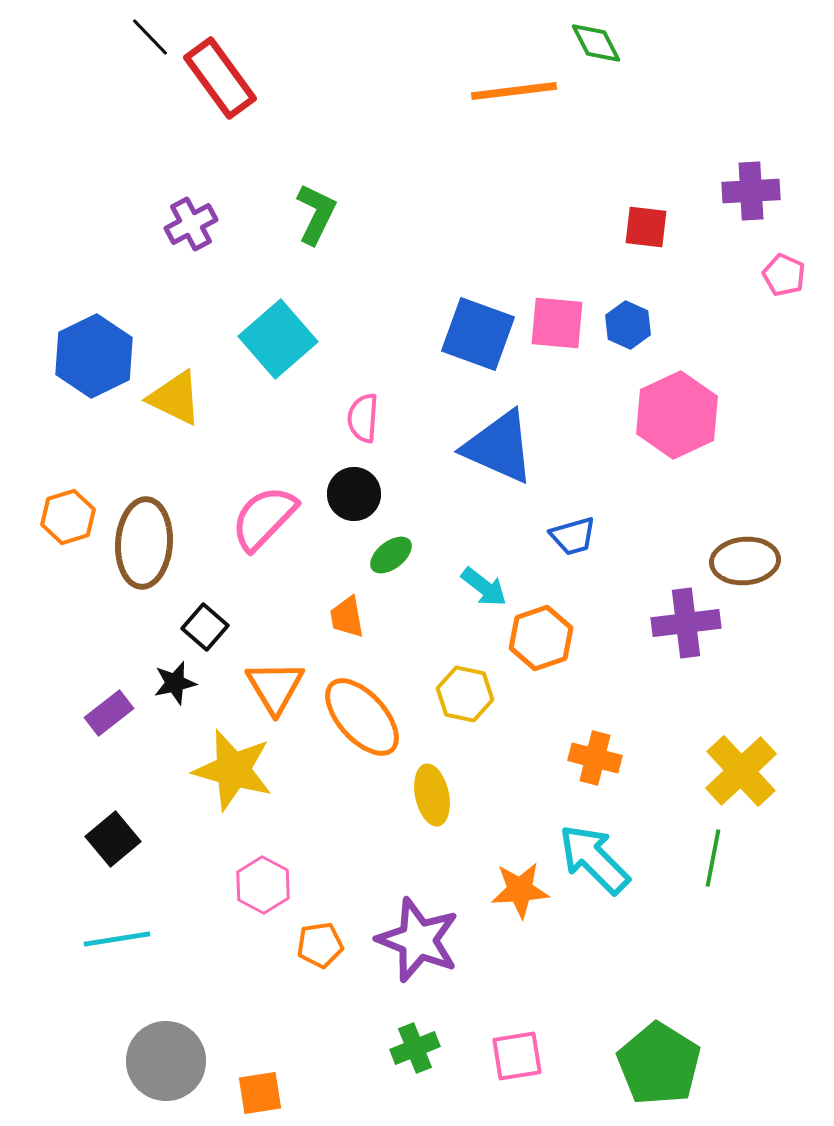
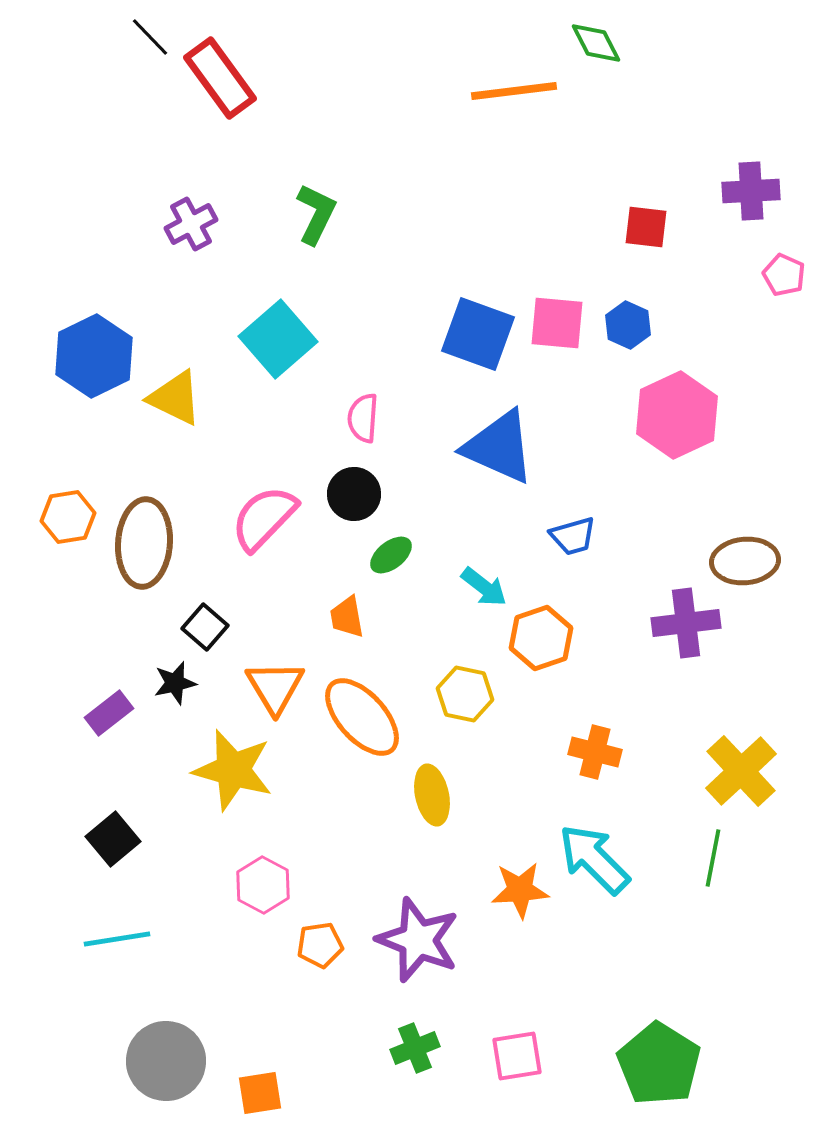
orange hexagon at (68, 517): rotated 8 degrees clockwise
orange cross at (595, 758): moved 6 px up
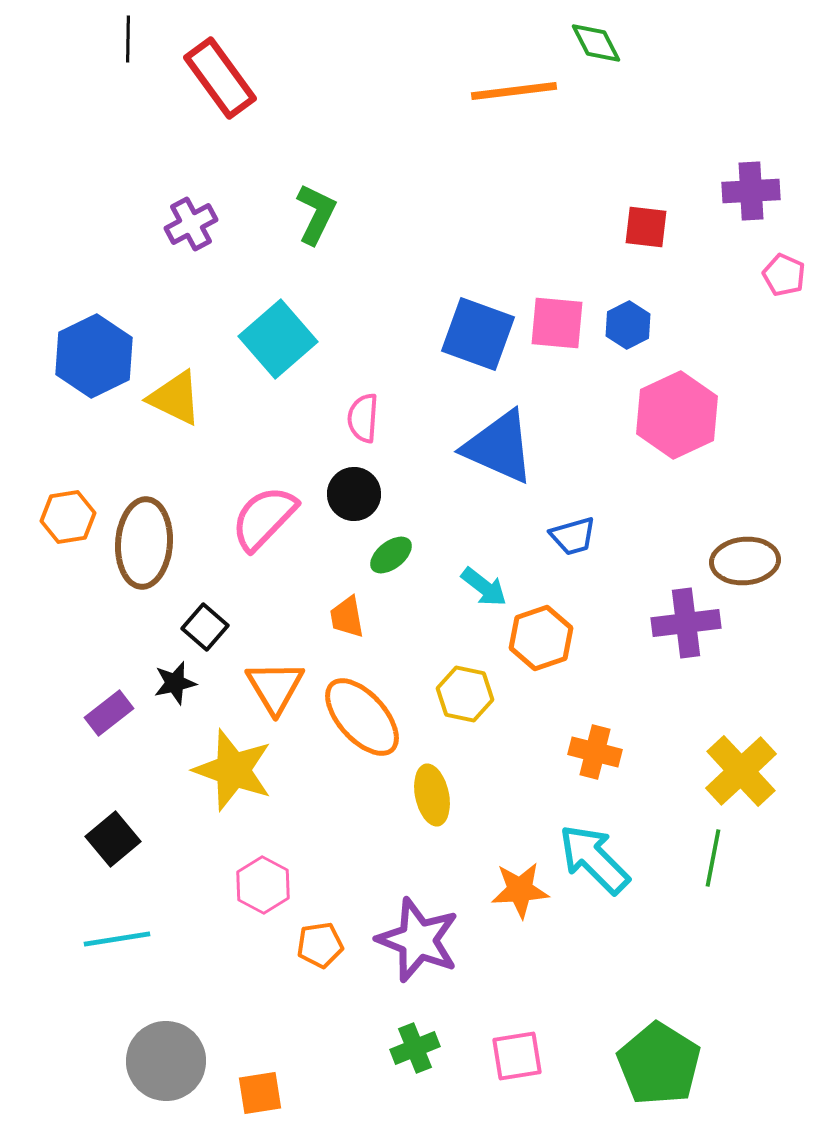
black line at (150, 37): moved 22 px left, 2 px down; rotated 45 degrees clockwise
blue hexagon at (628, 325): rotated 9 degrees clockwise
yellow star at (233, 770): rotated 4 degrees clockwise
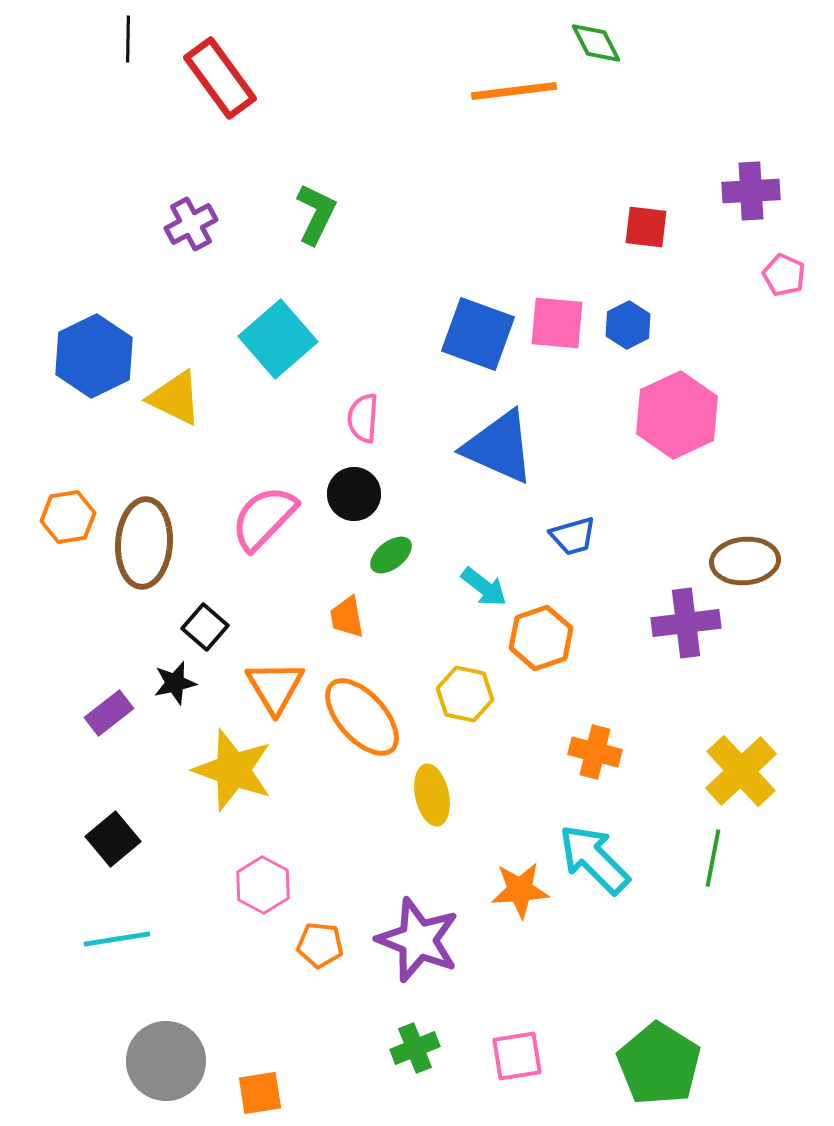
orange pentagon at (320, 945): rotated 15 degrees clockwise
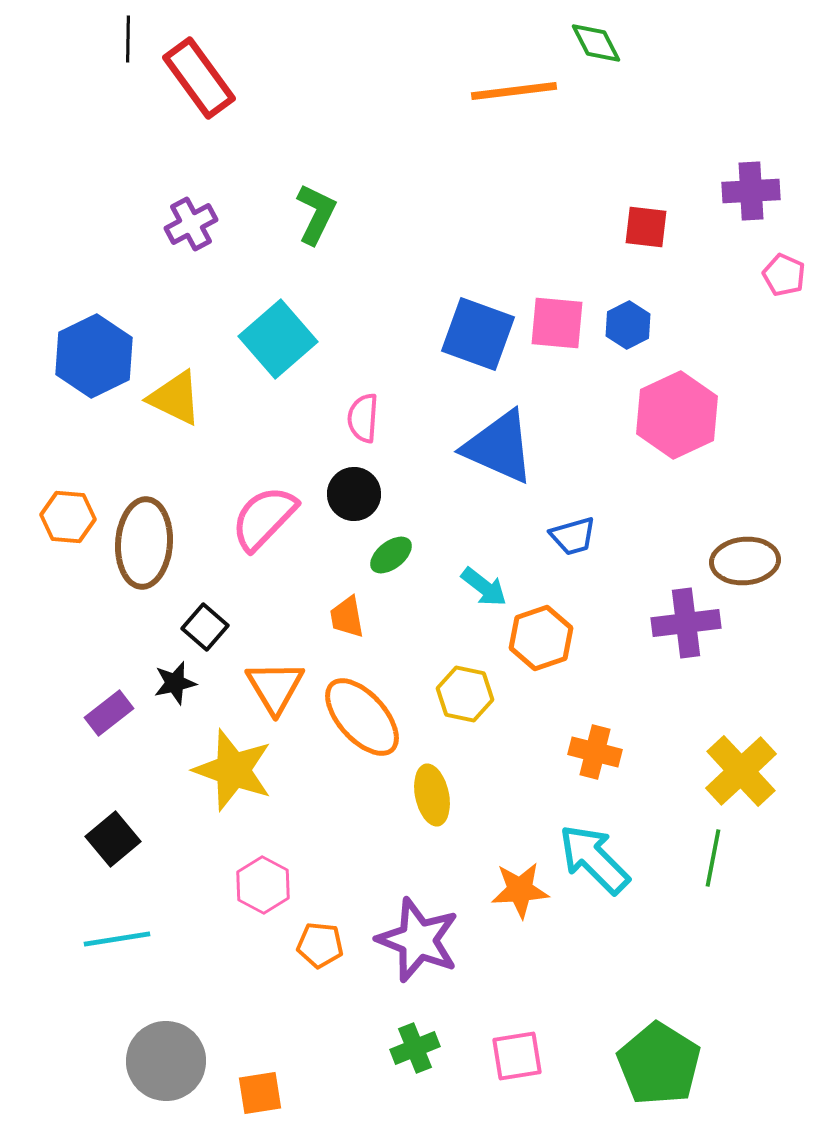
red rectangle at (220, 78): moved 21 px left
orange hexagon at (68, 517): rotated 14 degrees clockwise
